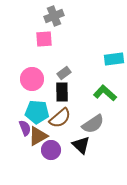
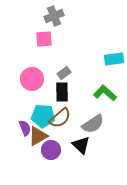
cyan pentagon: moved 6 px right, 4 px down
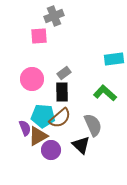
pink square: moved 5 px left, 3 px up
gray semicircle: moved 1 px down; rotated 80 degrees counterclockwise
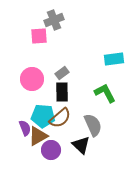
gray cross: moved 4 px down
gray rectangle: moved 2 px left
green L-shape: rotated 20 degrees clockwise
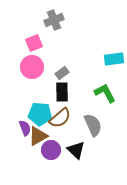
pink square: moved 5 px left, 7 px down; rotated 18 degrees counterclockwise
pink circle: moved 12 px up
cyan pentagon: moved 3 px left, 2 px up
black triangle: moved 5 px left, 5 px down
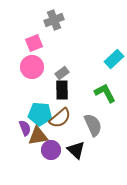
cyan rectangle: rotated 36 degrees counterclockwise
black rectangle: moved 2 px up
brown triangle: rotated 20 degrees clockwise
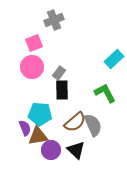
gray rectangle: moved 3 px left; rotated 16 degrees counterclockwise
brown semicircle: moved 15 px right, 4 px down
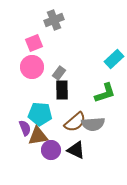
green L-shape: rotated 100 degrees clockwise
gray semicircle: moved 1 px up; rotated 110 degrees clockwise
black triangle: rotated 18 degrees counterclockwise
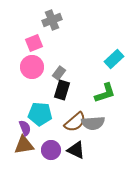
gray cross: moved 2 px left
black rectangle: rotated 18 degrees clockwise
gray semicircle: moved 1 px up
brown triangle: moved 14 px left, 9 px down
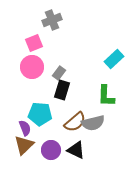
green L-shape: moved 1 px right, 3 px down; rotated 110 degrees clockwise
gray semicircle: rotated 10 degrees counterclockwise
brown triangle: rotated 35 degrees counterclockwise
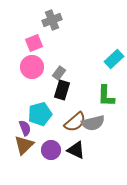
cyan pentagon: rotated 20 degrees counterclockwise
